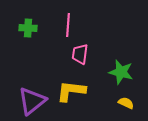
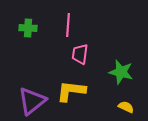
yellow semicircle: moved 4 px down
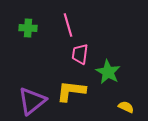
pink line: rotated 20 degrees counterclockwise
green star: moved 13 px left; rotated 15 degrees clockwise
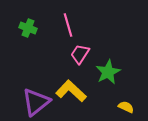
green cross: rotated 18 degrees clockwise
pink trapezoid: rotated 25 degrees clockwise
green star: rotated 15 degrees clockwise
yellow L-shape: rotated 36 degrees clockwise
purple triangle: moved 4 px right, 1 px down
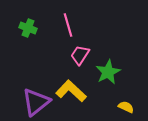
pink trapezoid: moved 1 px down
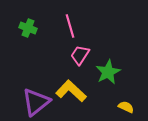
pink line: moved 2 px right, 1 px down
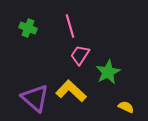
purple triangle: moved 1 px left, 4 px up; rotated 40 degrees counterclockwise
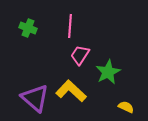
pink line: rotated 20 degrees clockwise
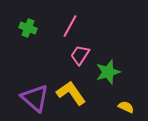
pink line: rotated 25 degrees clockwise
green star: rotated 10 degrees clockwise
yellow L-shape: moved 2 px down; rotated 12 degrees clockwise
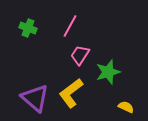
yellow L-shape: rotated 92 degrees counterclockwise
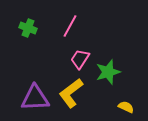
pink trapezoid: moved 4 px down
purple triangle: rotated 44 degrees counterclockwise
